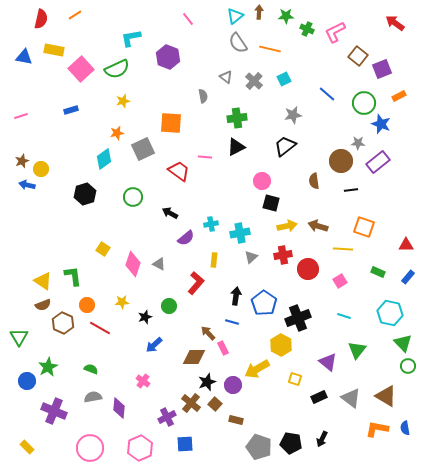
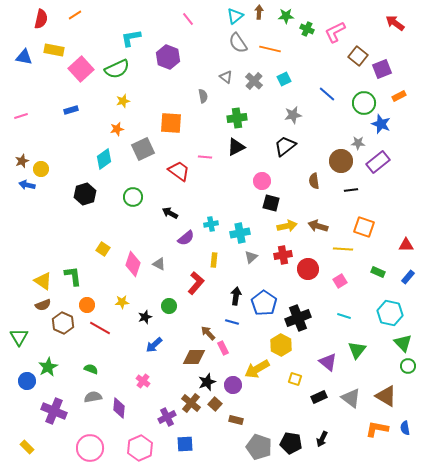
orange star at (117, 133): moved 4 px up
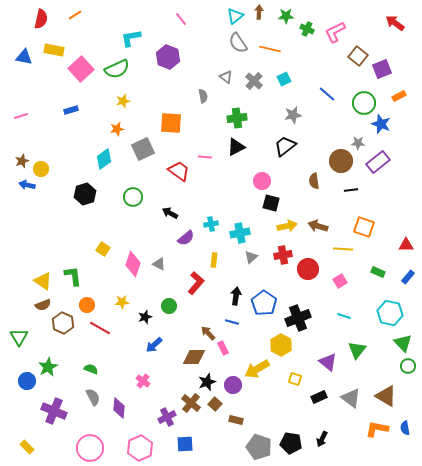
pink line at (188, 19): moved 7 px left
gray semicircle at (93, 397): rotated 72 degrees clockwise
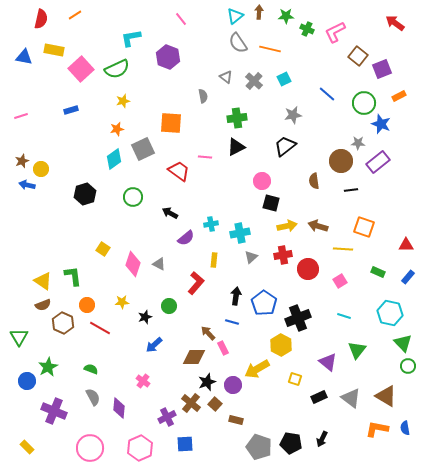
cyan diamond at (104, 159): moved 10 px right
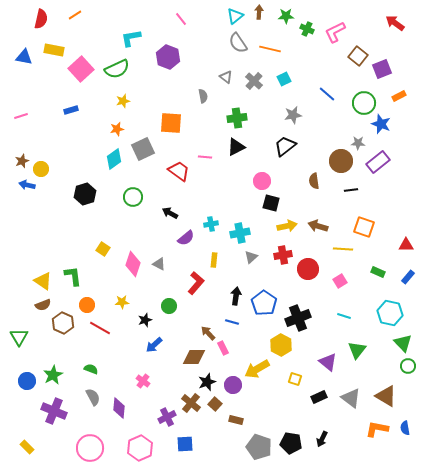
black star at (145, 317): moved 3 px down
green star at (48, 367): moved 5 px right, 8 px down
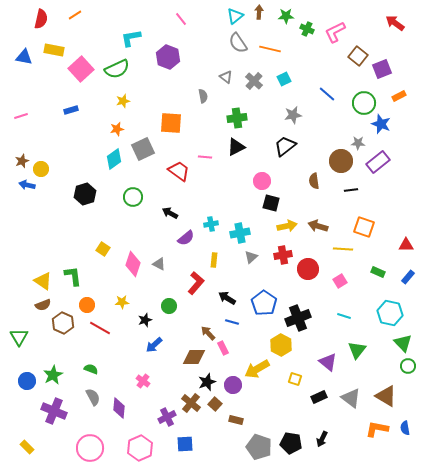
black arrow at (236, 296): moved 9 px left, 2 px down; rotated 66 degrees counterclockwise
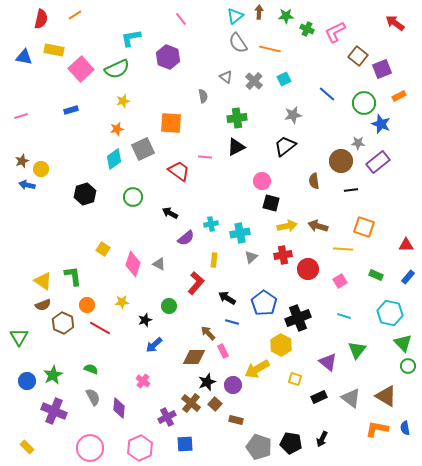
green rectangle at (378, 272): moved 2 px left, 3 px down
pink rectangle at (223, 348): moved 3 px down
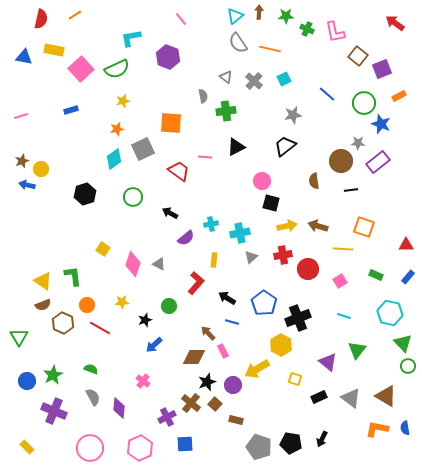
pink L-shape at (335, 32): rotated 75 degrees counterclockwise
green cross at (237, 118): moved 11 px left, 7 px up
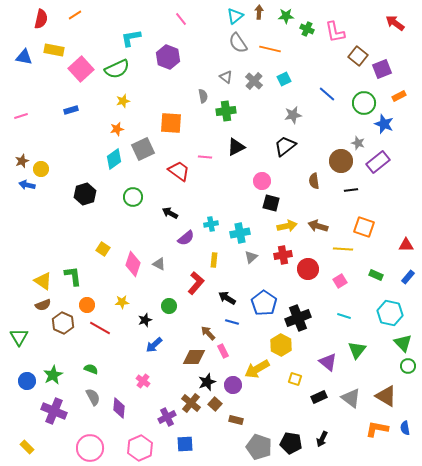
blue star at (381, 124): moved 3 px right
gray star at (358, 143): rotated 16 degrees clockwise
